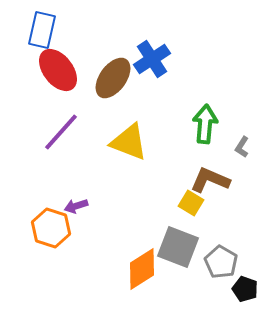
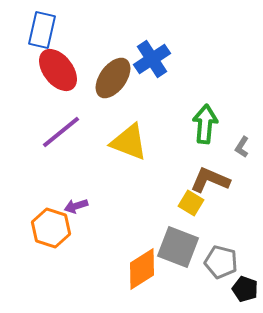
purple line: rotated 9 degrees clockwise
gray pentagon: rotated 16 degrees counterclockwise
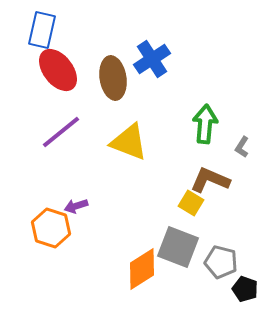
brown ellipse: rotated 45 degrees counterclockwise
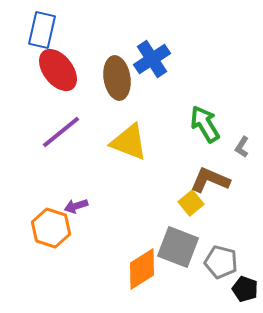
brown ellipse: moved 4 px right
green arrow: rotated 36 degrees counterclockwise
yellow square: rotated 20 degrees clockwise
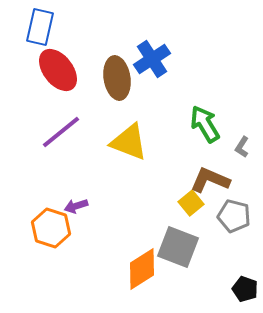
blue rectangle: moved 2 px left, 3 px up
gray pentagon: moved 13 px right, 46 px up
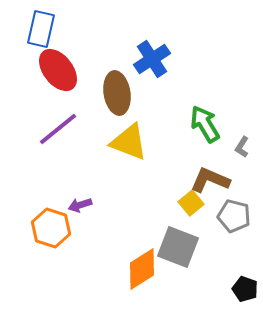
blue rectangle: moved 1 px right, 2 px down
brown ellipse: moved 15 px down
purple line: moved 3 px left, 3 px up
purple arrow: moved 4 px right, 1 px up
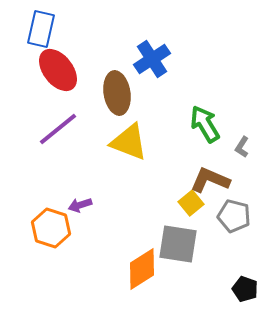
gray square: moved 3 px up; rotated 12 degrees counterclockwise
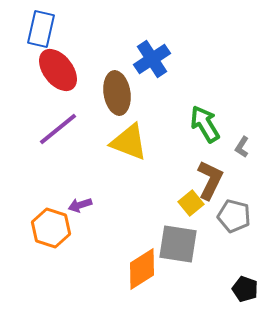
brown L-shape: rotated 93 degrees clockwise
